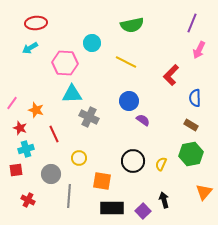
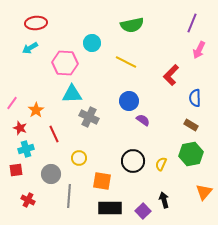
orange star: rotated 21 degrees clockwise
black rectangle: moved 2 px left
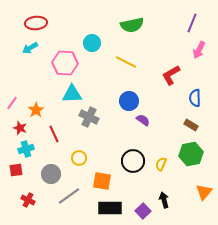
red L-shape: rotated 15 degrees clockwise
gray line: rotated 50 degrees clockwise
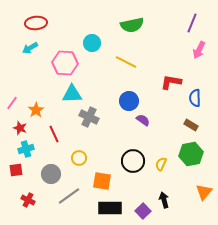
red L-shape: moved 7 px down; rotated 40 degrees clockwise
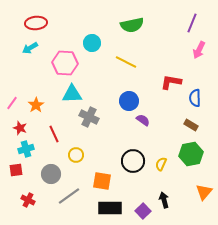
orange star: moved 5 px up
yellow circle: moved 3 px left, 3 px up
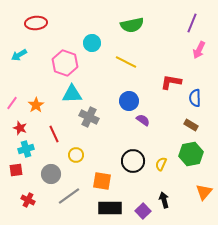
cyan arrow: moved 11 px left, 7 px down
pink hexagon: rotated 15 degrees clockwise
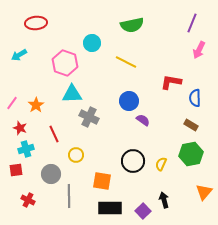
gray line: rotated 55 degrees counterclockwise
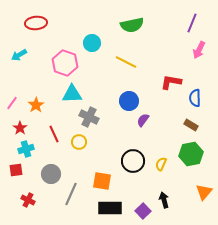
purple semicircle: rotated 88 degrees counterclockwise
red star: rotated 16 degrees clockwise
yellow circle: moved 3 px right, 13 px up
gray line: moved 2 px right, 2 px up; rotated 25 degrees clockwise
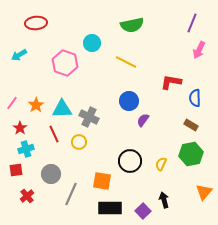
cyan triangle: moved 10 px left, 15 px down
black circle: moved 3 px left
red cross: moved 1 px left, 4 px up; rotated 24 degrees clockwise
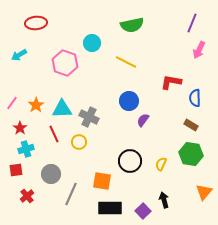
green hexagon: rotated 20 degrees clockwise
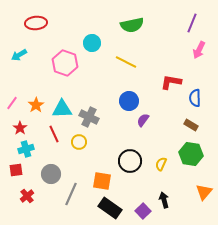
black rectangle: rotated 35 degrees clockwise
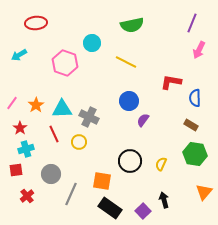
green hexagon: moved 4 px right
